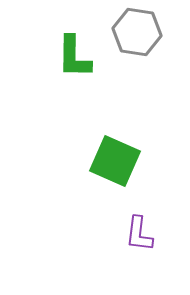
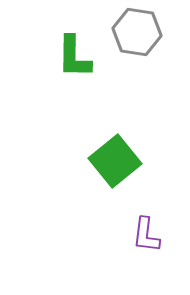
green square: rotated 27 degrees clockwise
purple L-shape: moved 7 px right, 1 px down
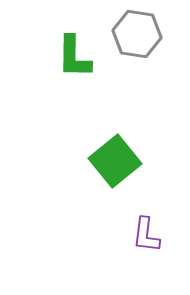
gray hexagon: moved 2 px down
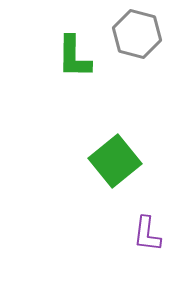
gray hexagon: rotated 6 degrees clockwise
purple L-shape: moved 1 px right, 1 px up
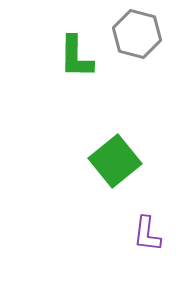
green L-shape: moved 2 px right
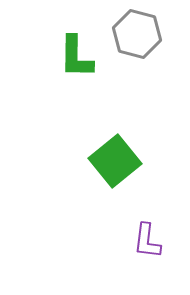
purple L-shape: moved 7 px down
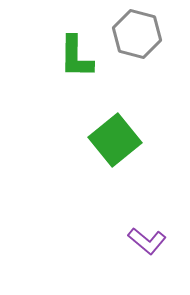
green square: moved 21 px up
purple L-shape: rotated 57 degrees counterclockwise
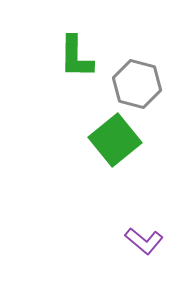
gray hexagon: moved 50 px down
purple L-shape: moved 3 px left
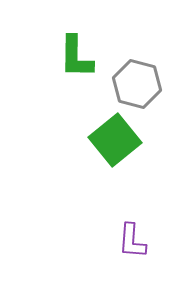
purple L-shape: moved 12 px left; rotated 54 degrees clockwise
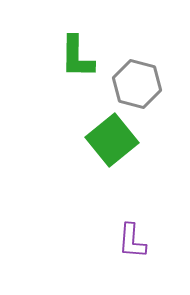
green L-shape: moved 1 px right
green square: moved 3 px left
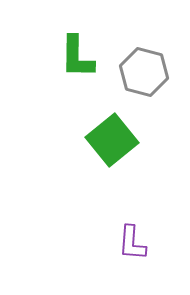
gray hexagon: moved 7 px right, 12 px up
purple L-shape: moved 2 px down
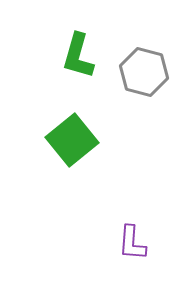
green L-shape: moved 1 px right, 1 px up; rotated 15 degrees clockwise
green square: moved 40 px left
